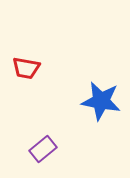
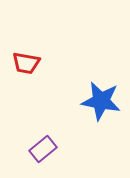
red trapezoid: moved 5 px up
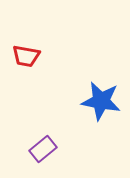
red trapezoid: moved 7 px up
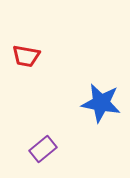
blue star: moved 2 px down
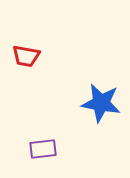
purple rectangle: rotated 32 degrees clockwise
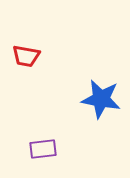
blue star: moved 4 px up
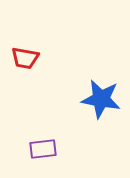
red trapezoid: moved 1 px left, 2 px down
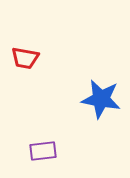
purple rectangle: moved 2 px down
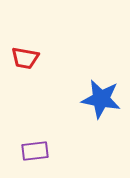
purple rectangle: moved 8 px left
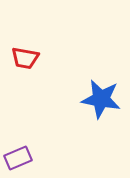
purple rectangle: moved 17 px left, 7 px down; rotated 16 degrees counterclockwise
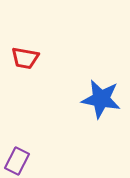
purple rectangle: moved 1 px left, 3 px down; rotated 40 degrees counterclockwise
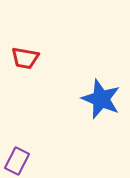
blue star: rotated 12 degrees clockwise
